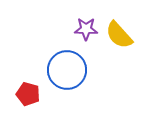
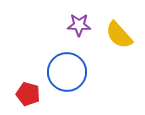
purple star: moved 7 px left, 4 px up
blue circle: moved 2 px down
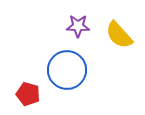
purple star: moved 1 px left, 1 px down
blue circle: moved 2 px up
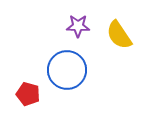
yellow semicircle: rotated 8 degrees clockwise
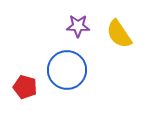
yellow semicircle: moved 1 px up
red pentagon: moved 3 px left, 7 px up
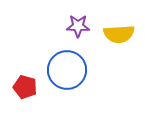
yellow semicircle: rotated 60 degrees counterclockwise
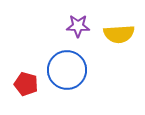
red pentagon: moved 1 px right, 3 px up
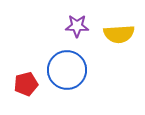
purple star: moved 1 px left
red pentagon: rotated 30 degrees counterclockwise
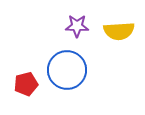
yellow semicircle: moved 3 px up
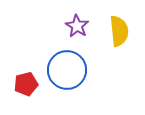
purple star: rotated 30 degrees clockwise
yellow semicircle: rotated 92 degrees counterclockwise
